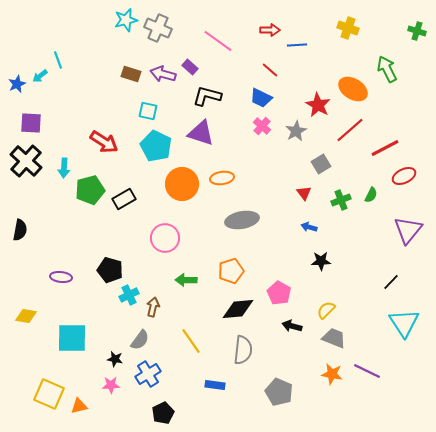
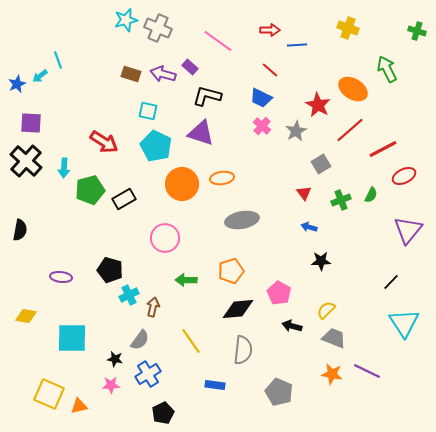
red line at (385, 148): moved 2 px left, 1 px down
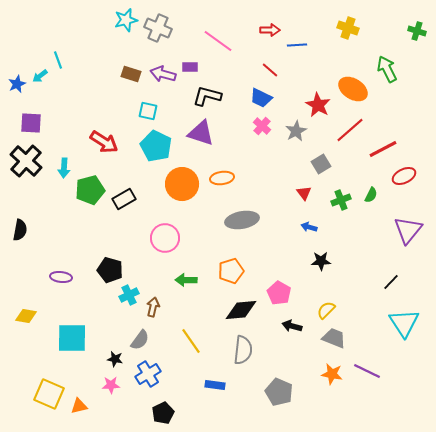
purple rectangle at (190, 67): rotated 42 degrees counterclockwise
black diamond at (238, 309): moved 3 px right, 1 px down
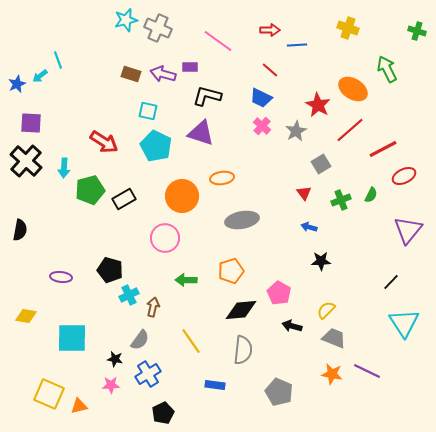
orange circle at (182, 184): moved 12 px down
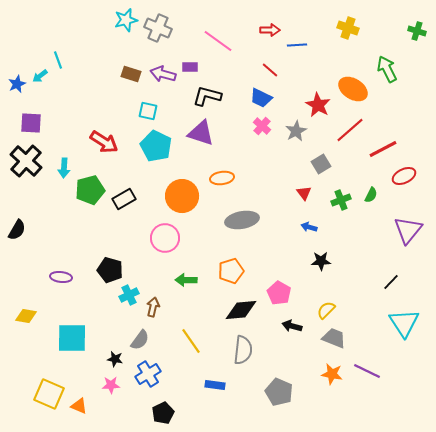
black semicircle at (20, 230): moved 3 px left; rotated 20 degrees clockwise
orange triangle at (79, 406): rotated 36 degrees clockwise
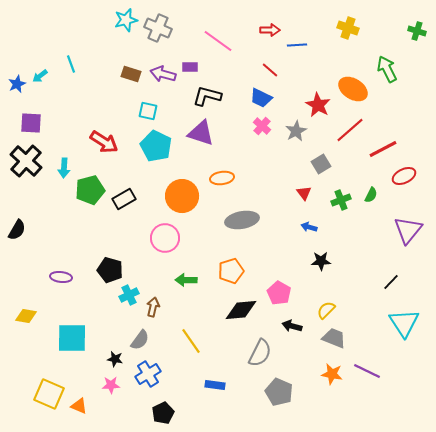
cyan line at (58, 60): moved 13 px right, 4 px down
gray semicircle at (243, 350): moved 17 px right, 3 px down; rotated 20 degrees clockwise
